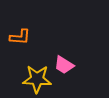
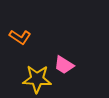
orange L-shape: rotated 30 degrees clockwise
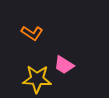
orange L-shape: moved 12 px right, 4 px up
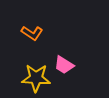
yellow star: moved 1 px left, 1 px up
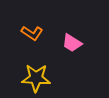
pink trapezoid: moved 8 px right, 22 px up
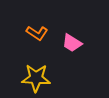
orange L-shape: moved 5 px right
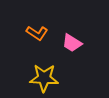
yellow star: moved 8 px right
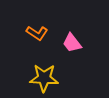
pink trapezoid: rotated 20 degrees clockwise
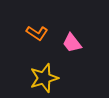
yellow star: rotated 20 degrees counterclockwise
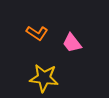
yellow star: rotated 24 degrees clockwise
